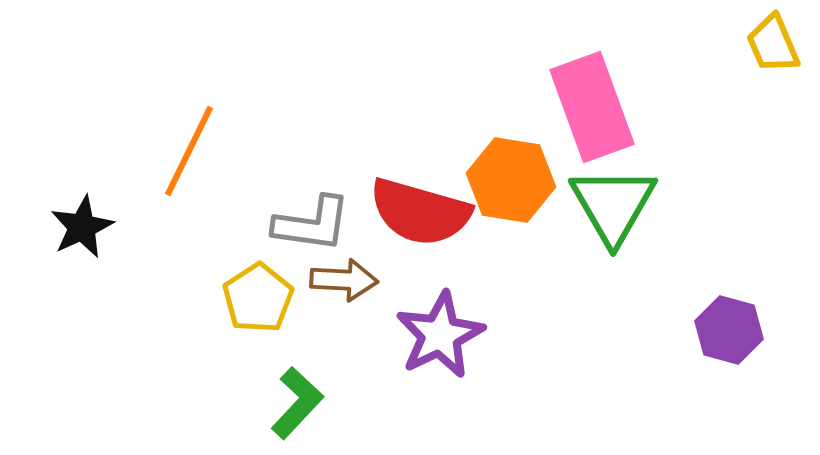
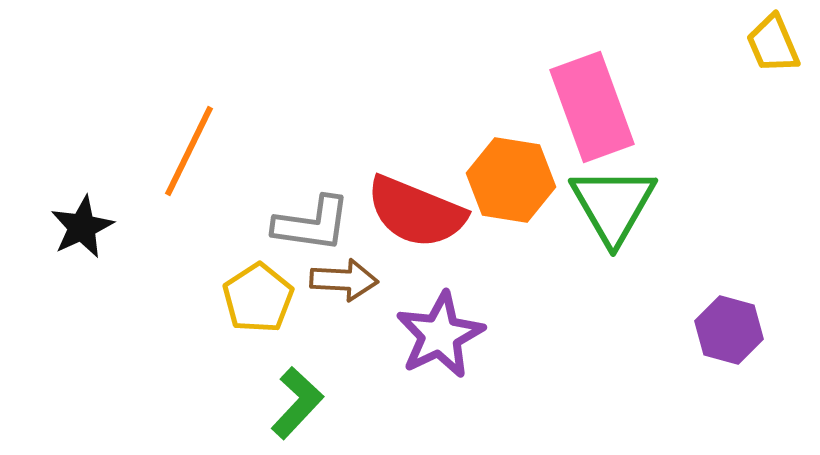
red semicircle: moved 4 px left; rotated 6 degrees clockwise
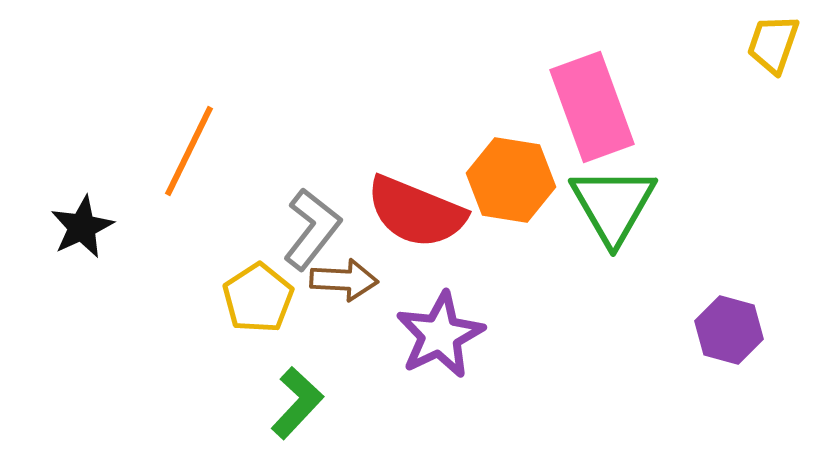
yellow trapezoid: rotated 42 degrees clockwise
gray L-shape: moved 5 px down; rotated 60 degrees counterclockwise
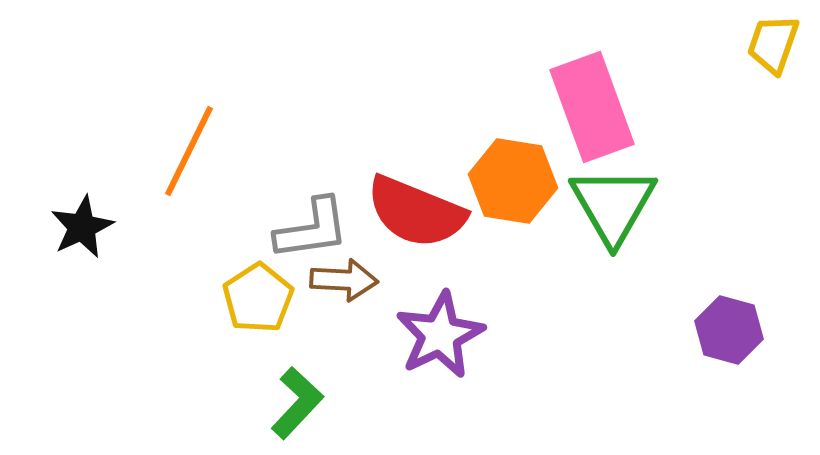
orange hexagon: moved 2 px right, 1 px down
gray L-shape: rotated 44 degrees clockwise
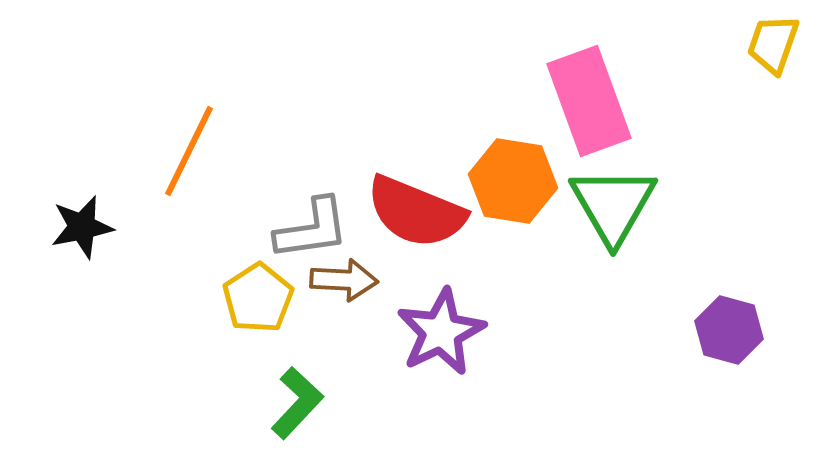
pink rectangle: moved 3 px left, 6 px up
black star: rotated 14 degrees clockwise
purple star: moved 1 px right, 3 px up
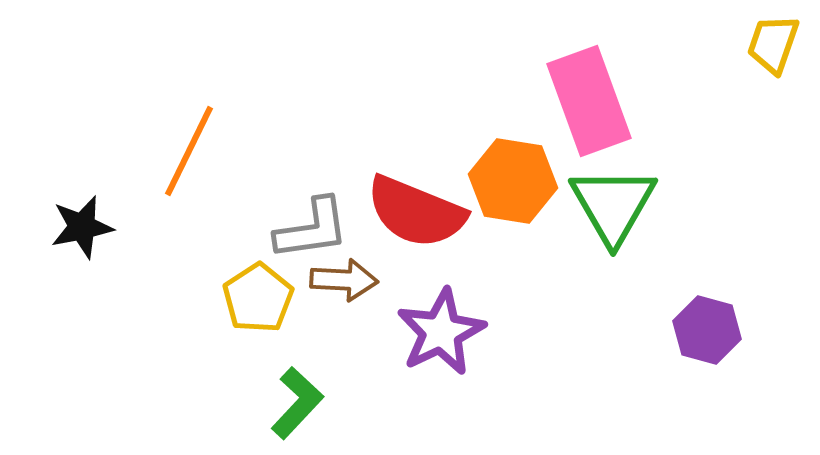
purple hexagon: moved 22 px left
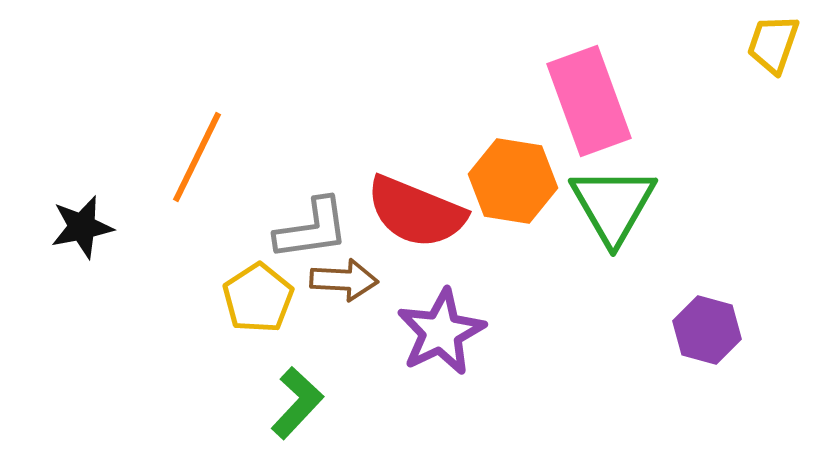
orange line: moved 8 px right, 6 px down
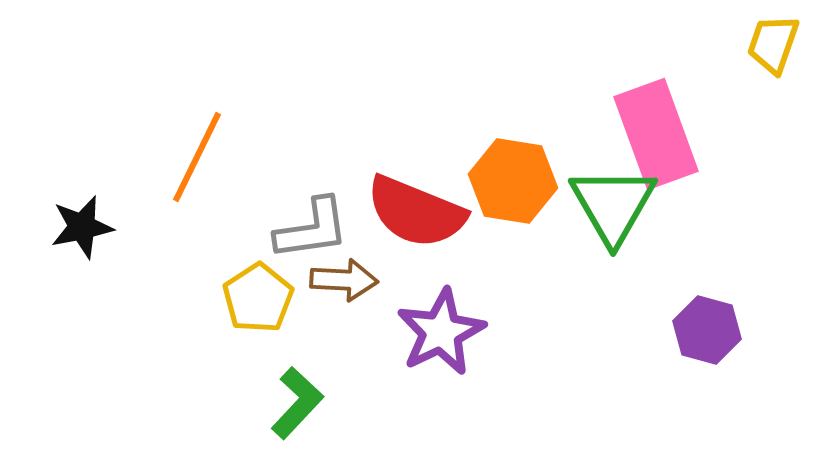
pink rectangle: moved 67 px right, 33 px down
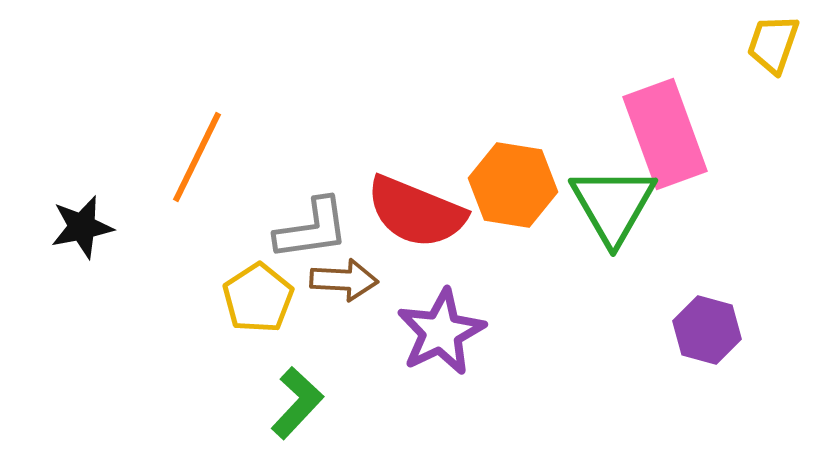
pink rectangle: moved 9 px right
orange hexagon: moved 4 px down
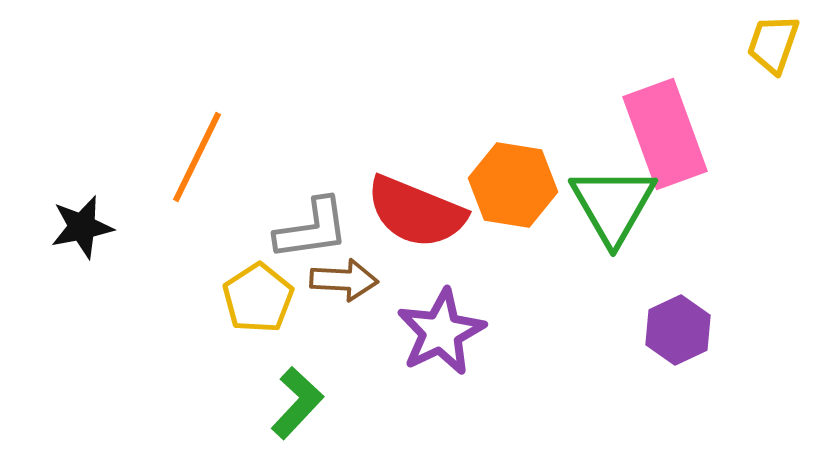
purple hexagon: moved 29 px left; rotated 20 degrees clockwise
